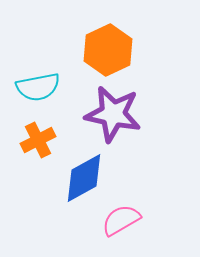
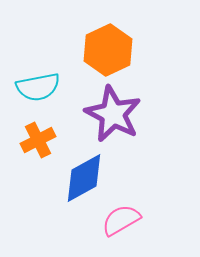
purple star: rotated 16 degrees clockwise
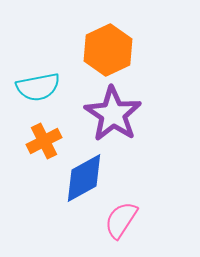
purple star: rotated 6 degrees clockwise
orange cross: moved 6 px right, 1 px down
pink semicircle: rotated 27 degrees counterclockwise
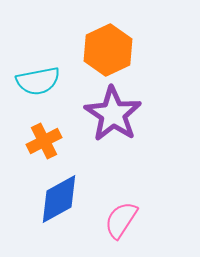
cyan semicircle: moved 6 px up
blue diamond: moved 25 px left, 21 px down
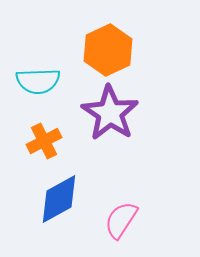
cyan semicircle: rotated 9 degrees clockwise
purple star: moved 3 px left, 1 px up
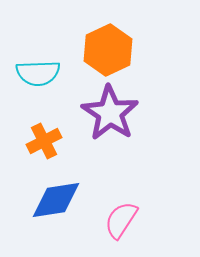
cyan semicircle: moved 8 px up
blue diamond: moved 3 px left, 1 px down; rotated 20 degrees clockwise
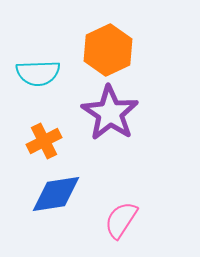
blue diamond: moved 6 px up
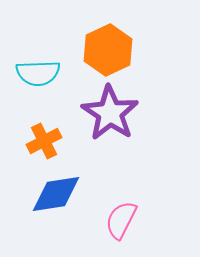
pink semicircle: rotated 6 degrees counterclockwise
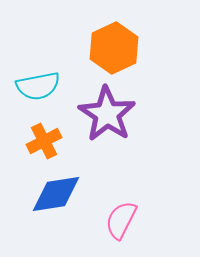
orange hexagon: moved 6 px right, 2 px up
cyan semicircle: moved 13 px down; rotated 9 degrees counterclockwise
purple star: moved 3 px left, 1 px down
